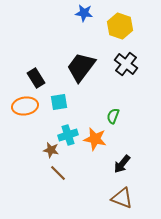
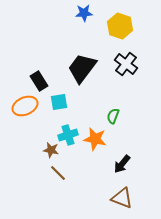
blue star: rotated 12 degrees counterclockwise
black trapezoid: moved 1 px right, 1 px down
black rectangle: moved 3 px right, 3 px down
orange ellipse: rotated 15 degrees counterclockwise
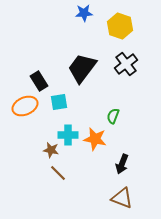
black cross: rotated 15 degrees clockwise
cyan cross: rotated 18 degrees clockwise
black arrow: rotated 18 degrees counterclockwise
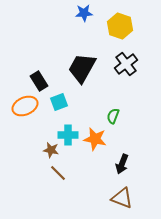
black trapezoid: rotated 8 degrees counterclockwise
cyan square: rotated 12 degrees counterclockwise
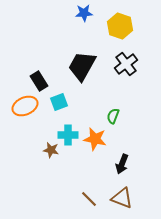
black trapezoid: moved 2 px up
brown line: moved 31 px right, 26 px down
